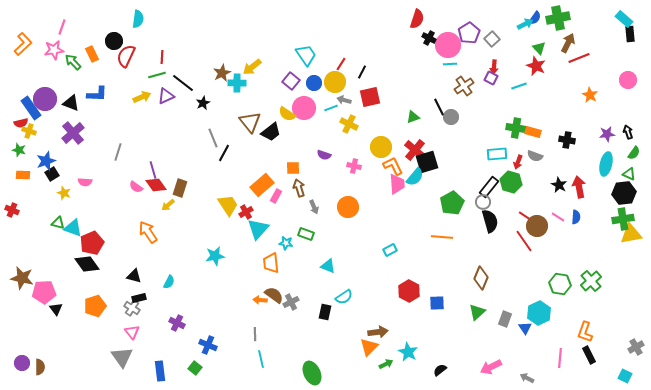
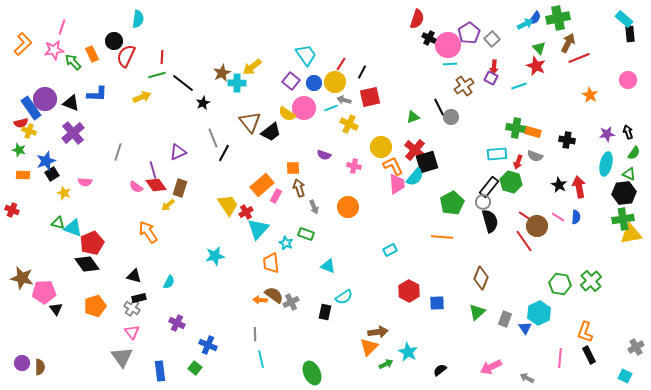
purple triangle at (166, 96): moved 12 px right, 56 px down
cyan star at (286, 243): rotated 16 degrees clockwise
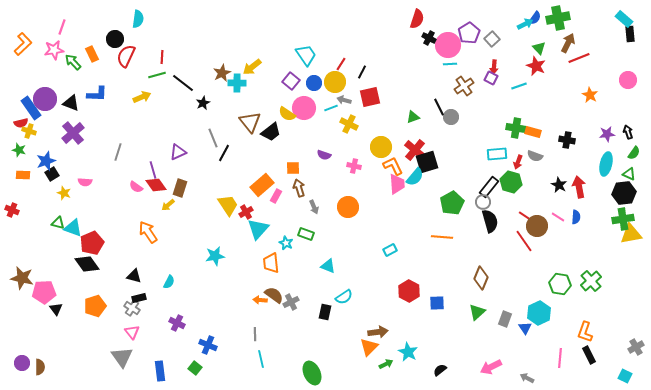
black circle at (114, 41): moved 1 px right, 2 px up
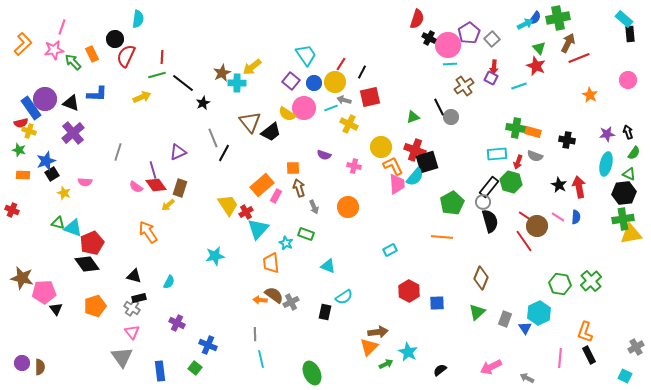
red cross at (415, 150): rotated 20 degrees counterclockwise
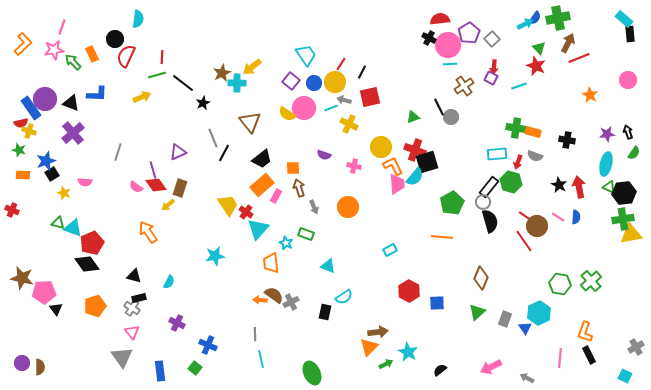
red semicircle at (417, 19): moved 23 px right; rotated 114 degrees counterclockwise
black trapezoid at (271, 132): moved 9 px left, 27 px down
green triangle at (629, 174): moved 20 px left, 13 px down
red cross at (246, 212): rotated 24 degrees counterclockwise
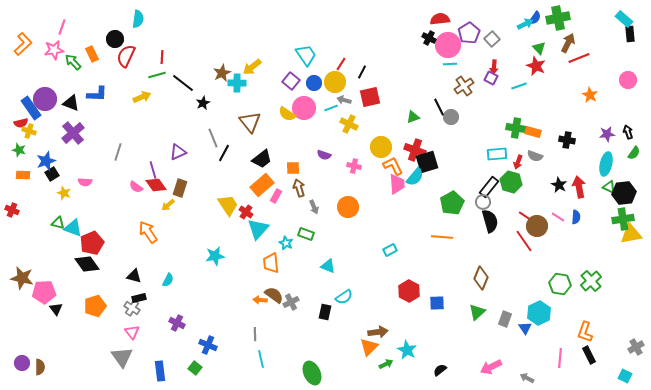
cyan semicircle at (169, 282): moved 1 px left, 2 px up
cyan star at (408, 352): moved 1 px left, 2 px up
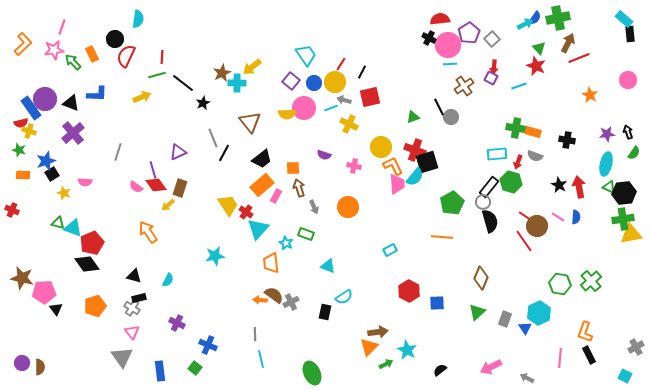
yellow semicircle at (287, 114): rotated 36 degrees counterclockwise
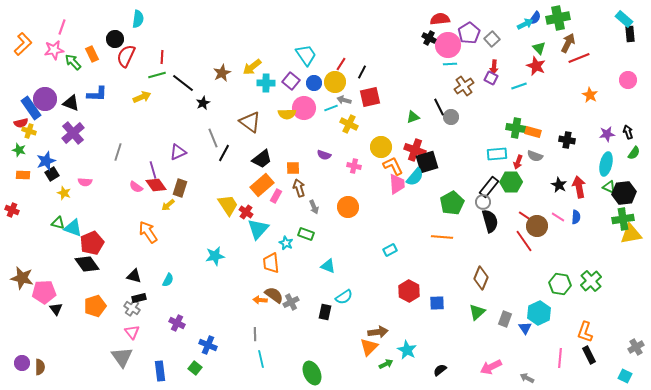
cyan cross at (237, 83): moved 29 px right
brown triangle at (250, 122): rotated 15 degrees counterclockwise
green hexagon at (511, 182): rotated 15 degrees counterclockwise
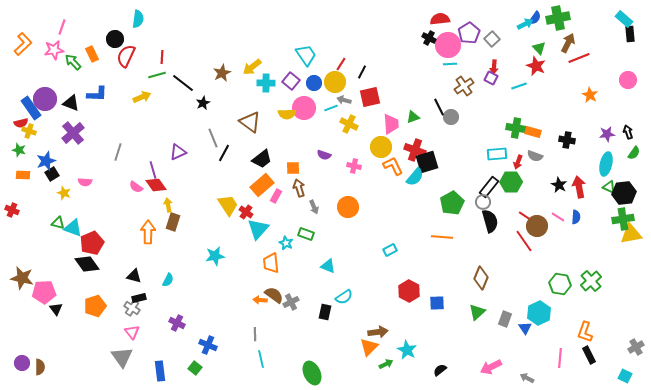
pink trapezoid at (397, 184): moved 6 px left, 60 px up
brown rectangle at (180, 188): moved 7 px left, 34 px down
yellow arrow at (168, 205): rotated 120 degrees clockwise
orange arrow at (148, 232): rotated 35 degrees clockwise
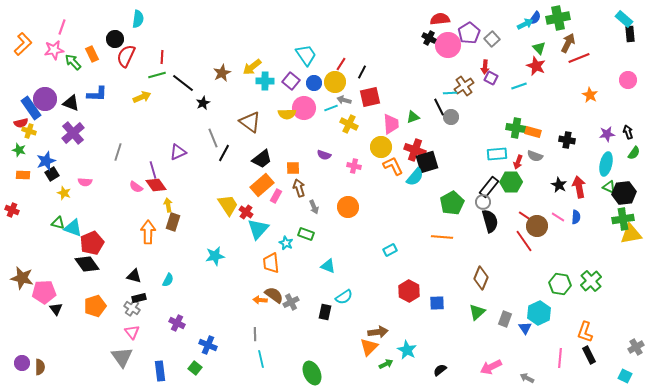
cyan line at (450, 64): moved 29 px down
red arrow at (494, 67): moved 9 px left
cyan cross at (266, 83): moved 1 px left, 2 px up
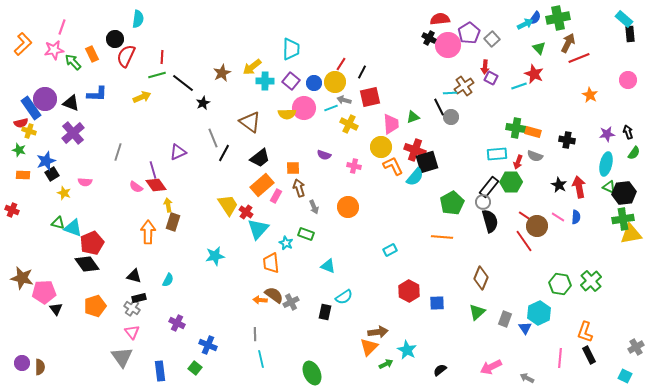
cyan trapezoid at (306, 55): moved 15 px left, 6 px up; rotated 35 degrees clockwise
red star at (536, 66): moved 2 px left, 8 px down
black trapezoid at (262, 159): moved 2 px left, 1 px up
